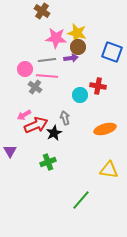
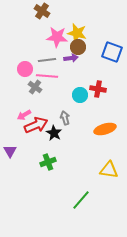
pink star: moved 1 px right, 1 px up
red cross: moved 3 px down
black star: rotated 14 degrees counterclockwise
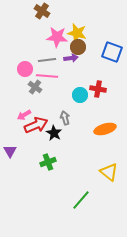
yellow triangle: moved 2 px down; rotated 30 degrees clockwise
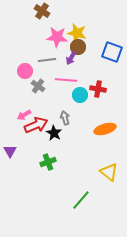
purple arrow: rotated 128 degrees clockwise
pink circle: moved 2 px down
pink line: moved 19 px right, 4 px down
gray cross: moved 3 px right, 1 px up
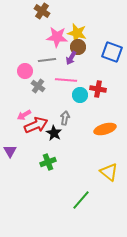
gray arrow: rotated 24 degrees clockwise
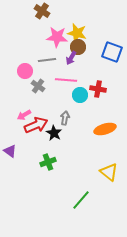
purple triangle: rotated 24 degrees counterclockwise
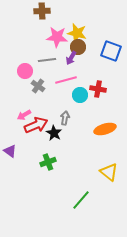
brown cross: rotated 35 degrees counterclockwise
blue square: moved 1 px left, 1 px up
pink line: rotated 20 degrees counterclockwise
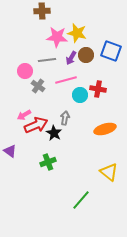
brown circle: moved 8 px right, 8 px down
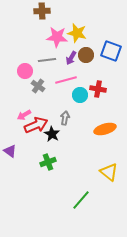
black star: moved 2 px left, 1 px down
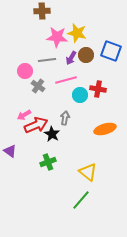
yellow triangle: moved 21 px left
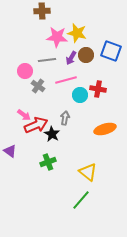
pink arrow: rotated 112 degrees counterclockwise
